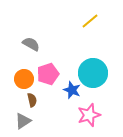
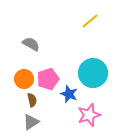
pink pentagon: moved 5 px down
blue star: moved 3 px left, 4 px down
gray triangle: moved 8 px right, 1 px down
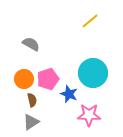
pink star: rotated 20 degrees clockwise
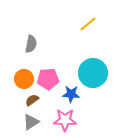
yellow line: moved 2 px left, 3 px down
gray semicircle: rotated 72 degrees clockwise
pink pentagon: rotated 15 degrees clockwise
blue star: moved 2 px right; rotated 18 degrees counterclockwise
brown semicircle: rotated 112 degrees counterclockwise
pink star: moved 24 px left, 5 px down
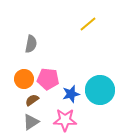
cyan circle: moved 7 px right, 17 px down
pink pentagon: rotated 10 degrees clockwise
blue star: rotated 18 degrees counterclockwise
